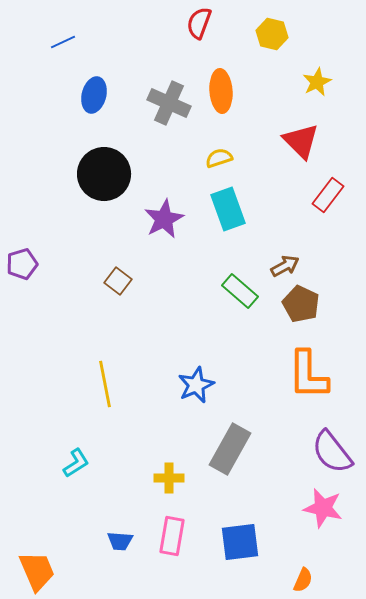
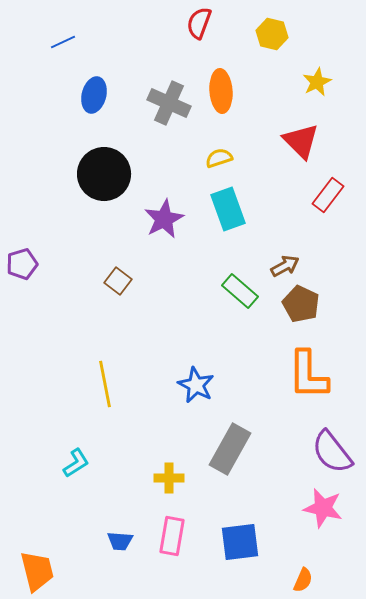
blue star: rotated 21 degrees counterclockwise
orange trapezoid: rotated 9 degrees clockwise
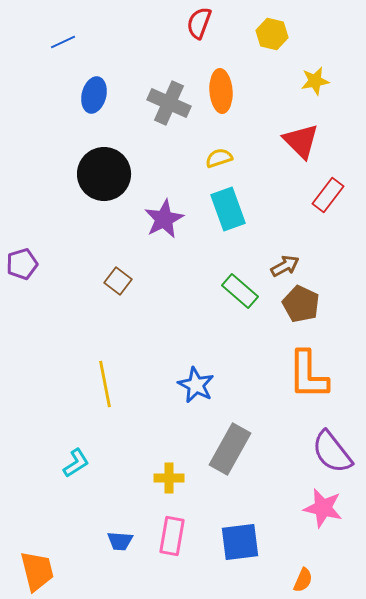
yellow star: moved 2 px left, 1 px up; rotated 16 degrees clockwise
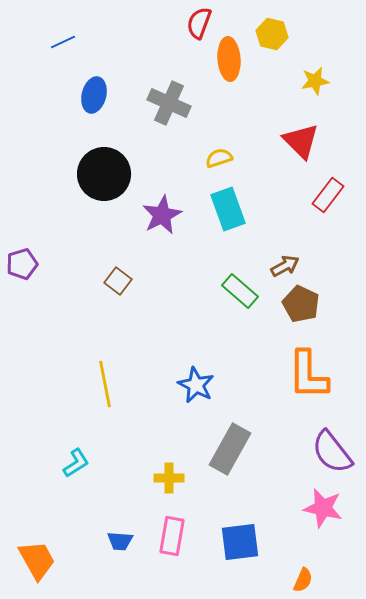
orange ellipse: moved 8 px right, 32 px up
purple star: moved 2 px left, 4 px up
orange trapezoid: moved 11 px up; rotated 15 degrees counterclockwise
